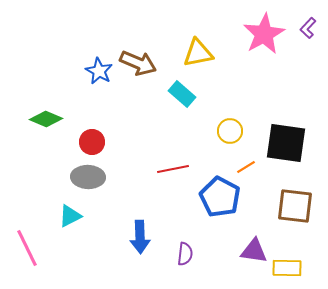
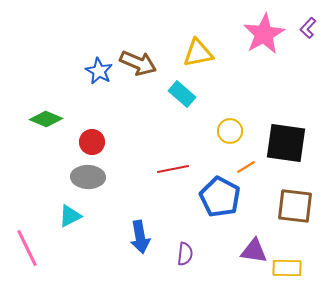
blue arrow: rotated 8 degrees counterclockwise
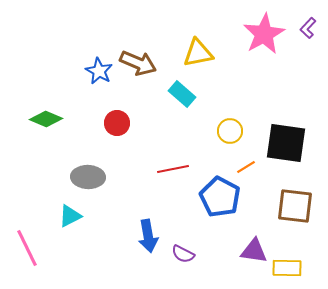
red circle: moved 25 px right, 19 px up
blue arrow: moved 8 px right, 1 px up
purple semicircle: moved 2 px left; rotated 110 degrees clockwise
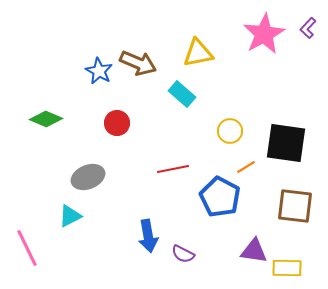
gray ellipse: rotated 24 degrees counterclockwise
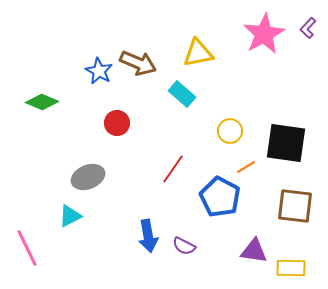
green diamond: moved 4 px left, 17 px up
red line: rotated 44 degrees counterclockwise
purple semicircle: moved 1 px right, 8 px up
yellow rectangle: moved 4 px right
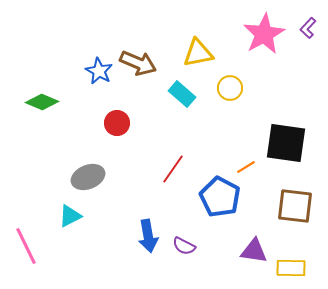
yellow circle: moved 43 px up
pink line: moved 1 px left, 2 px up
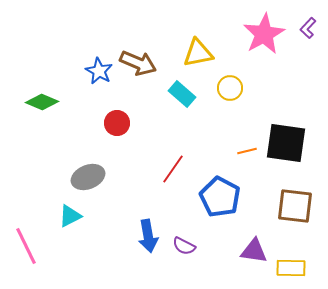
orange line: moved 1 px right, 16 px up; rotated 18 degrees clockwise
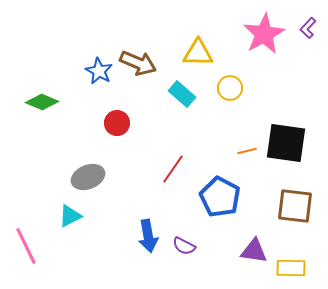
yellow triangle: rotated 12 degrees clockwise
